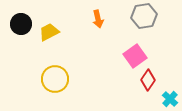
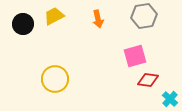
black circle: moved 2 px right
yellow trapezoid: moved 5 px right, 16 px up
pink square: rotated 20 degrees clockwise
red diamond: rotated 65 degrees clockwise
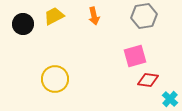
orange arrow: moved 4 px left, 3 px up
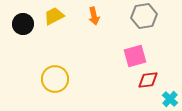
red diamond: rotated 15 degrees counterclockwise
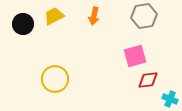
orange arrow: rotated 24 degrees clockwise
cyan cross: rotated 21 degrees counterclockwise
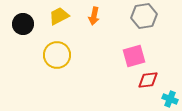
yellow trapezoid: moved 5 px right
pink square: moved 1 px left
yellow circle: moved 2 px right, 24 px up
